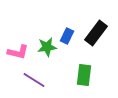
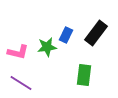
blue rectangle: moved 1 px left, 1 px up
purple line: moved 13 px left, 3 px down
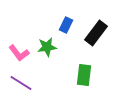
blue rectangle: moved 10 px up
pink L-shape: moved 1 px right, 1 px down; rotated 40 degrees clockwise
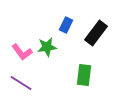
pink L-shape: moved 3 px right, 1 px up
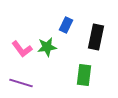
black rectangle: moved 4 px down; rotated 25 degrees counterclockwise
pink L-shape: moved 3 px up
purple line: rotated 15 degrees counterclockwise
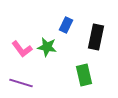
green star: rotated 18 degrees clockwise
green rectangle: rotated 20 degrees counterclockwise
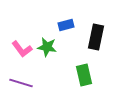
blue rectangle: rotated 49 degrees clockwise
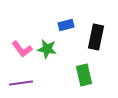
green star: moved 2 px down
purple line: rotated 25 degrees counterclockwise
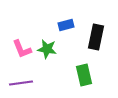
pink L-shape: rotated 15 degrees clockwise
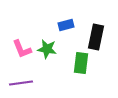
green rectangle: moved 3 px left, 12 px up; rotated 20 degrees clockwise
